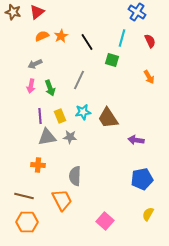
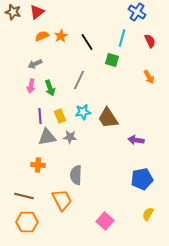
gray semicircle: moved 1 px right, 1 px up
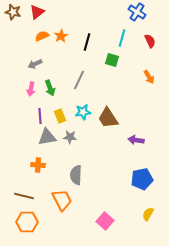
black line: rotated 48 degrees clockwise
pink arrow: moved 3 px down
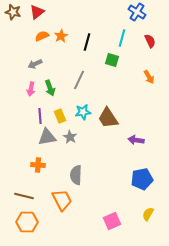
gray star: rotated 24 degrees clockwise
pink square: moved 7 px right; rotated 24 degrees clockwise
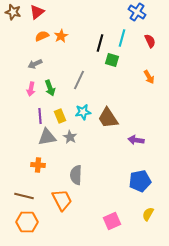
black line: moved 13 px right, 1 px down
blue pentagon: moved 2 px left, 2 px down
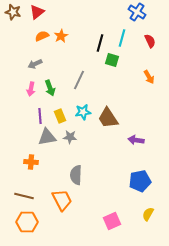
gray star: rotated 24 degrees counterclockwise
orange cross: moved 7 px left, 3 px up
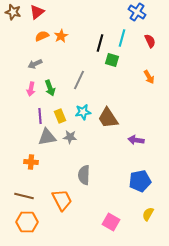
gray semicircle: moved 8 px right
pink square: moved 1 px left, 1 px down; rotated 36 degrees counterclockwise
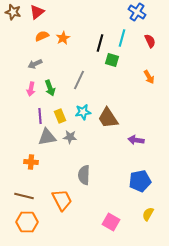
orange star: moved 2 px right, 2 px down
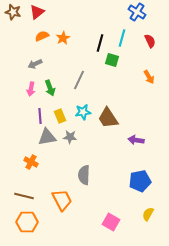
orange cross: rotated 24 degrees clockwise
